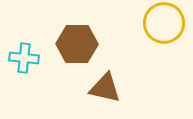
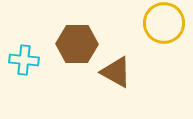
cyan cross: moved 2 px down
brown triangle: moved 11 px right, 16 px up; rotated 16 degrees clockwise
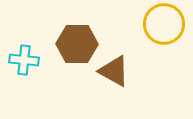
yellow circle: moved 1 px down
brown triangle: moved 2 px left, 1 px up
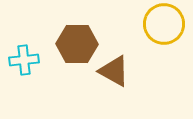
cyan cross: rotated 12 degrees counterclockwise
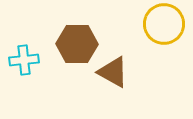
brown triangle: moved 1 px left, 1 px down
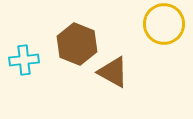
brown hexagon: rotated 21 degrees clockwise
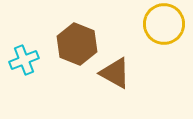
cyan cross: rotated 16 degrees counterclockwise
brown triangle: moved 2 px right, 1 px down
